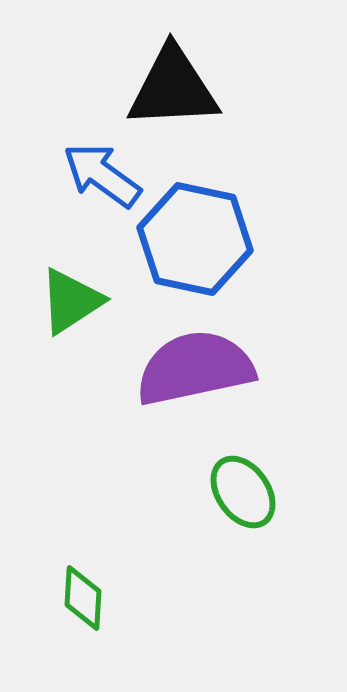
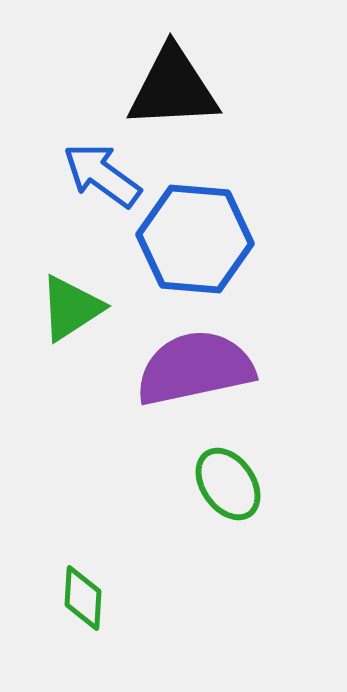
blue hexagon: rotated 7 degrees counterclockwise
green triangle: moved 7 px down
green ellipse: moved 15 px left, 8 px up
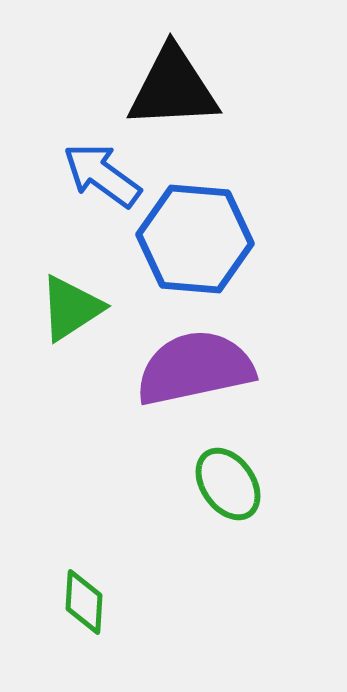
green diamond: moved 1 px right, 4 px down
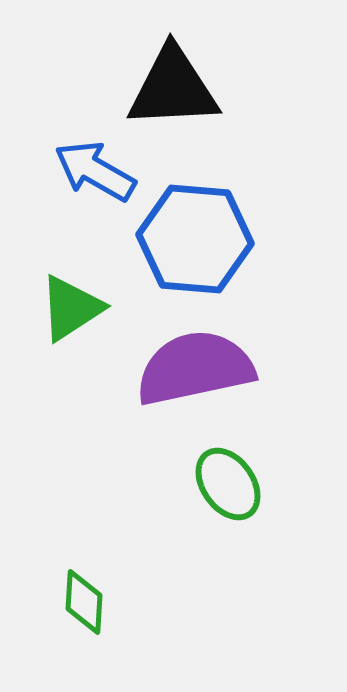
blue arrow: moved 7 px left, 4 px up; rotated 6 degrees counterclockwise
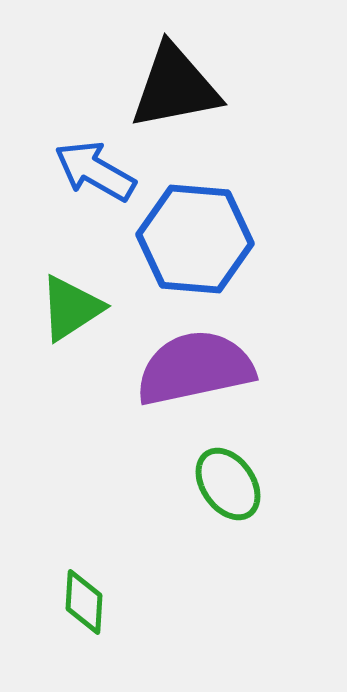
black triangle: moved 2 px right, 1 px up; rotated 8 degrees counterclockwise
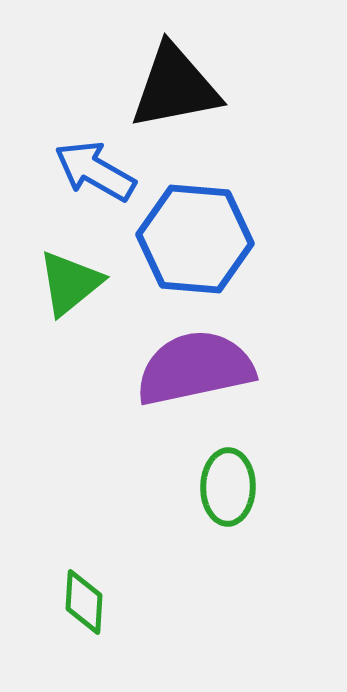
green triangle: moved 1 px left, 25 px up; rotated 6 degrees counterclockwise
green ellipse: moved 3 px down; rotated 36 degrees clockwise
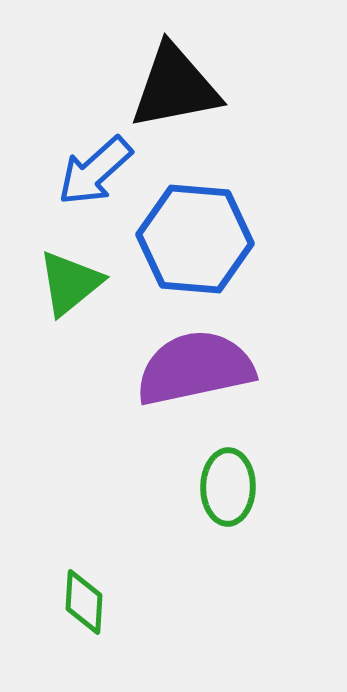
blue arrow: rotated 72 degrees counterclockwise
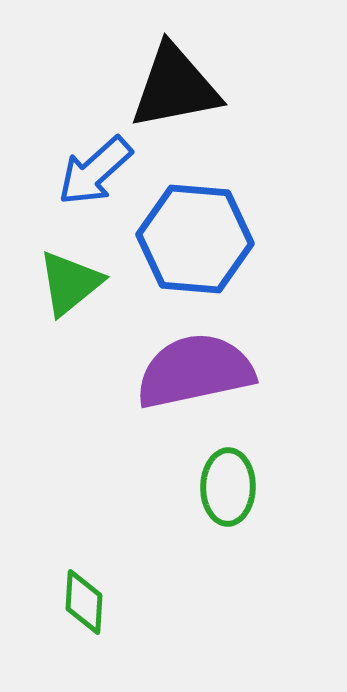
purple semicircle: moved 3 px down
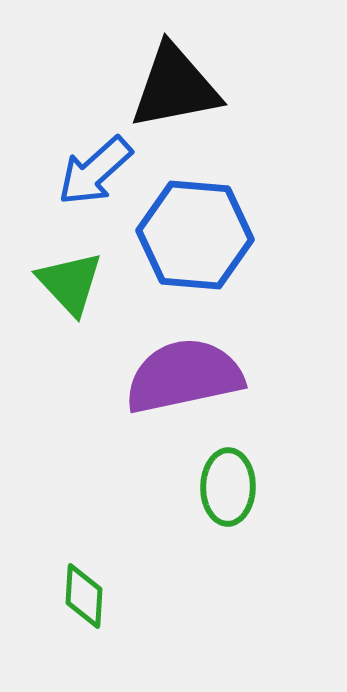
blue hexagon: moved 4 px up
green triangle: rotated 34 degrees counterclockwise
purple semicircle: moved 11 px left, 5 px down
green diamond: moved 6 px up
